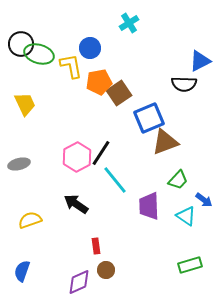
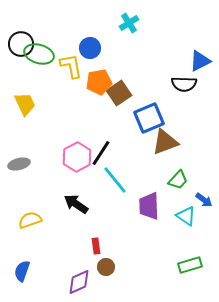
brown circle: moved 3 px up
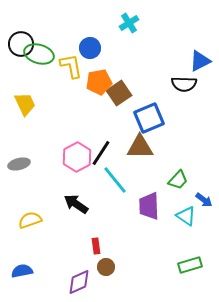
brown triangle: moved 25 px left, 5 px down; rotated 20 degrees clockwise
blue semicircle: rotated 60 degrees clockwise
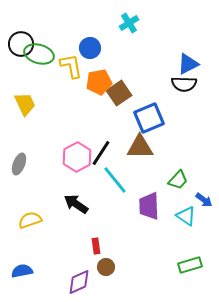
blue triangle: moved 12 px left, 3 px down
gray ellipse: rotated 55 degrees counterclockwise
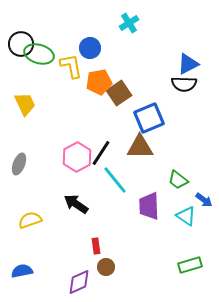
green trapezoid: rotated 85 degrees clockwise
